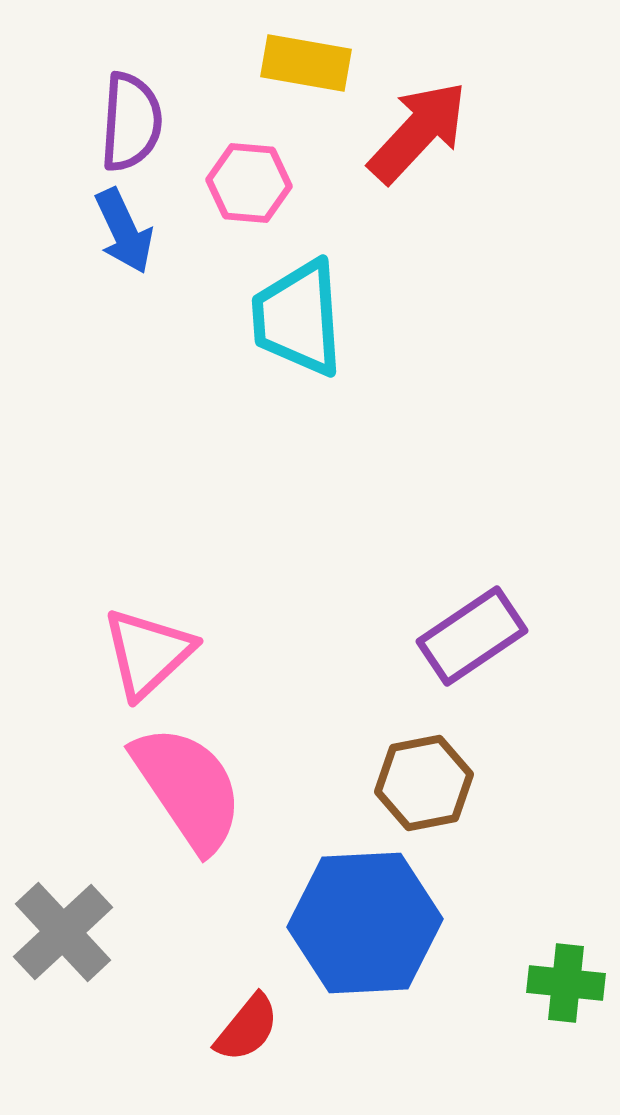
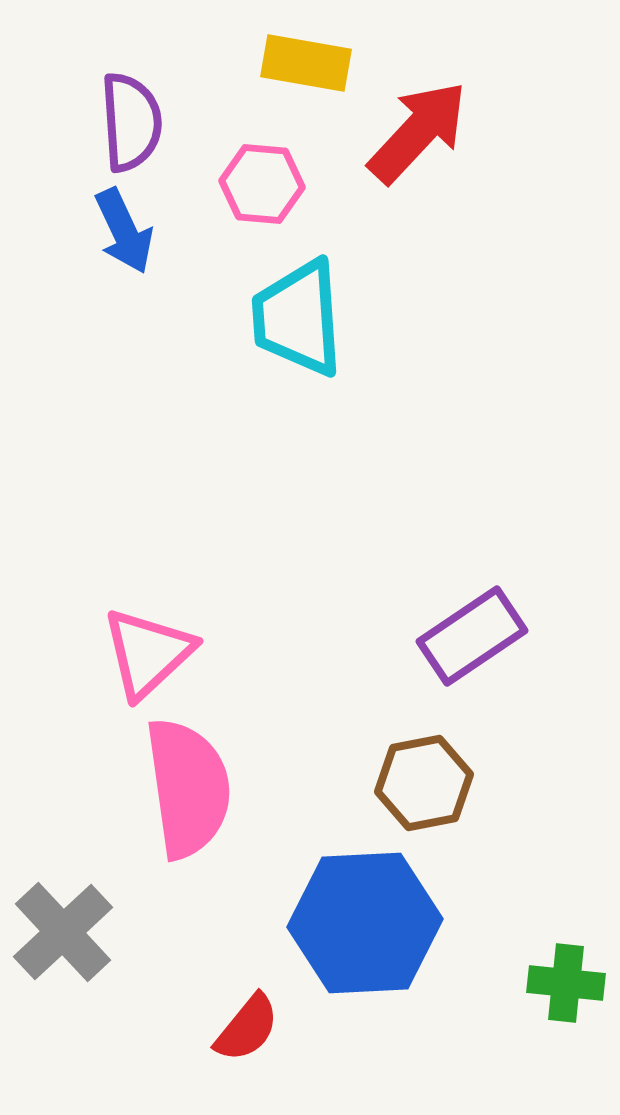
purple semicircle: rotated 8 degrees counterclockwise
pink hexagon: moved 13 px right, 1 px down
pink semicircle: rotated 26 degrees clockwise
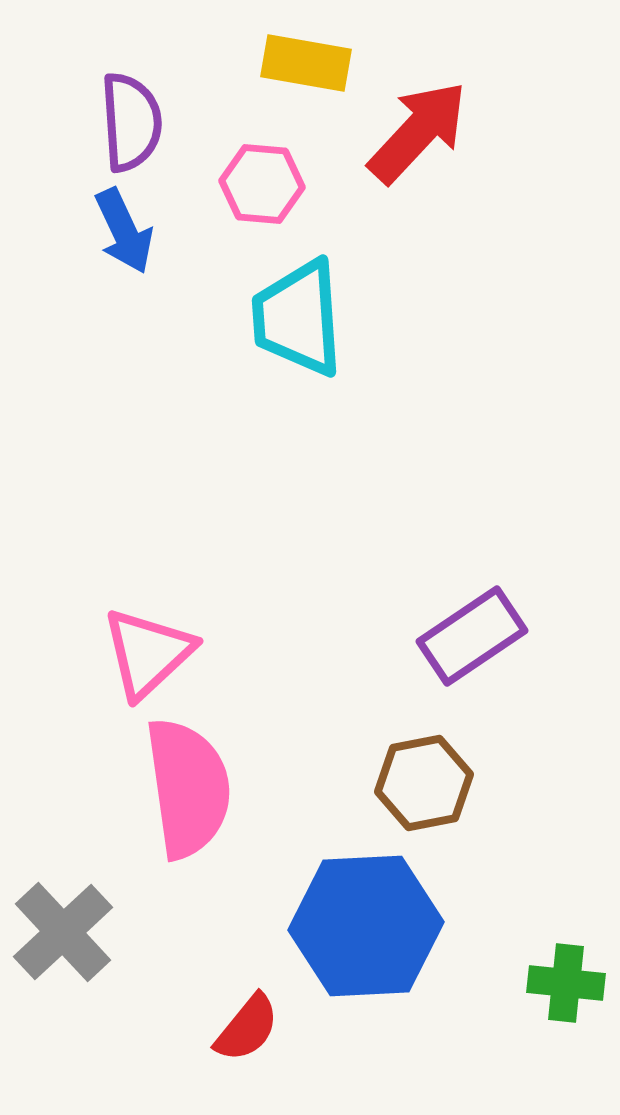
blue hexagon: moved 1 px right, 3 px down
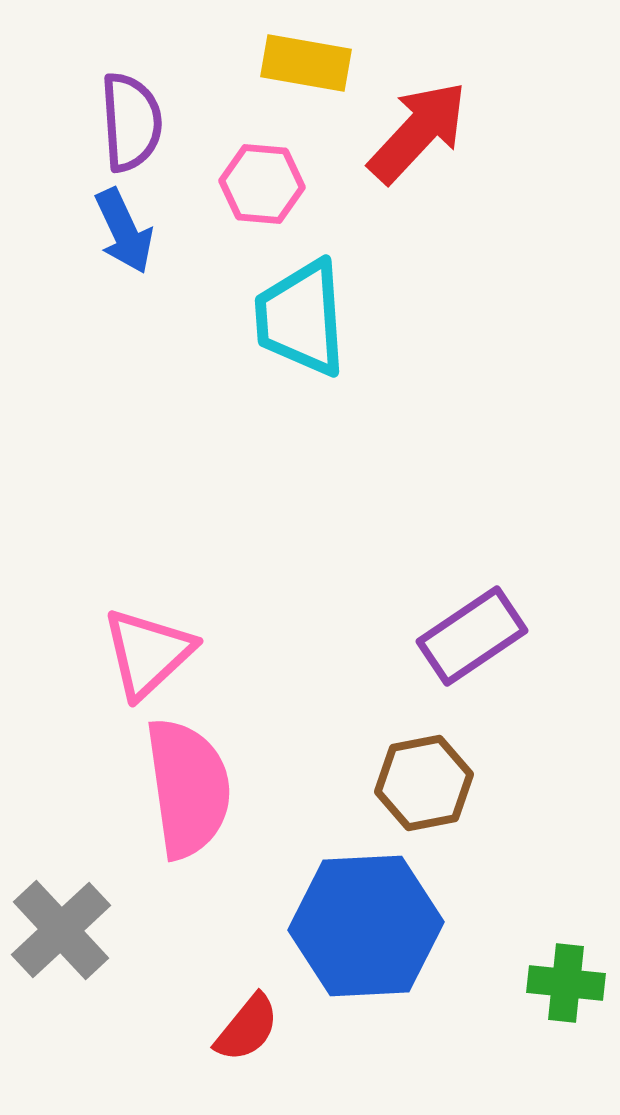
cyan trapezoid: moved 3 px right
gray cross: moved 2 px left, 2 px up
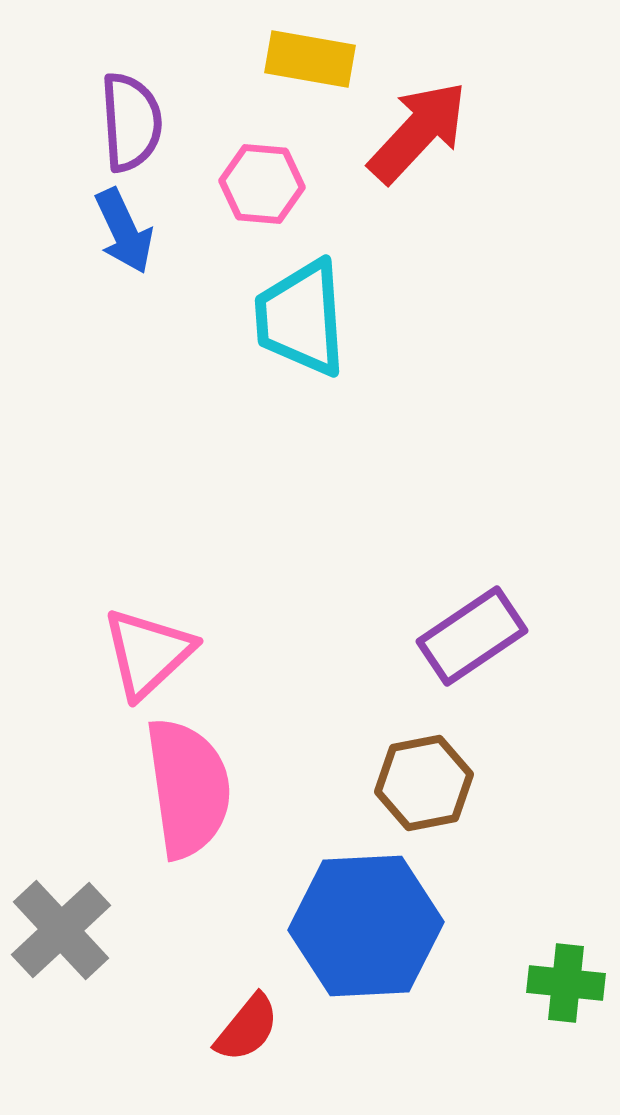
yellow rectangle: moved 4 px right, 4 px up
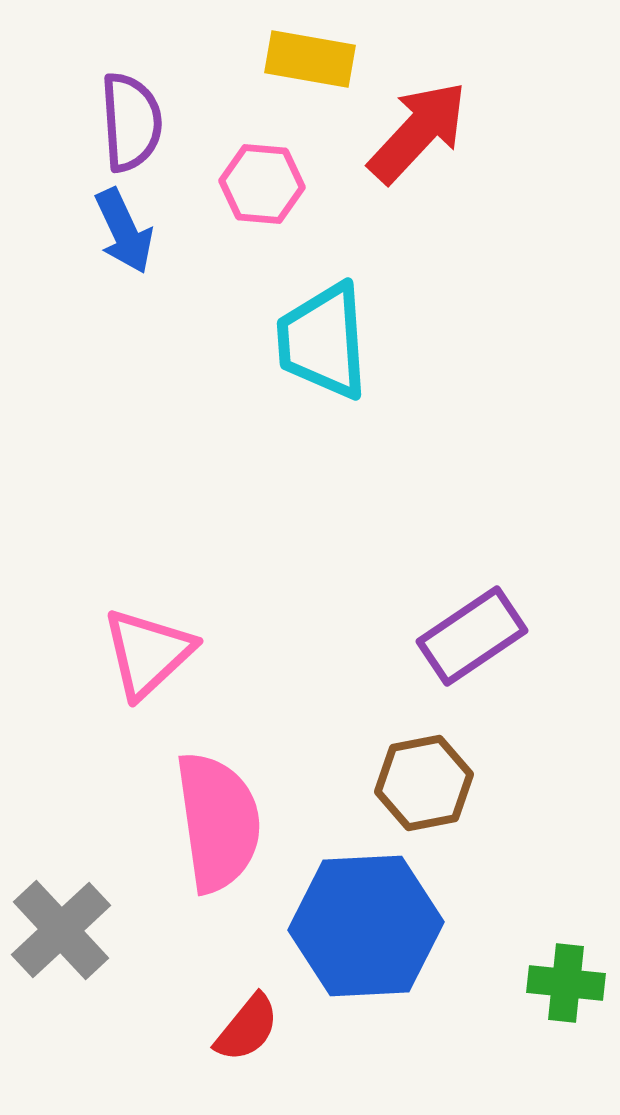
cyan trapezoid: moved 22 px right, 23 px down
pink semicircle: moved 30 px right, 34 px down
